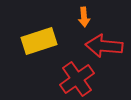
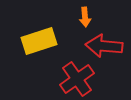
orange arrow: moved 1 px right
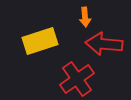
yellow rectangle: moved 1 px right
red arrow: moved 2 px up
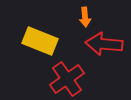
yellow rectangle: rotated 40 degrees clockwise
red cross: moved 10 px left
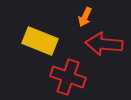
orange arrow: rotated 30 degrees clockwise
red cross: moved 1 px right, 2 px up; rotated 36 degrees counterclockwise
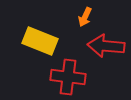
red arrow: moved 2 px right, 2 px down
red cross: rotated 12 degrees counterclockwise
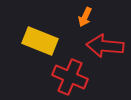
red arrow: moved 1 px left
red cross: moved 2 px right; rotated 16 degrees clockwise
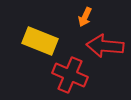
red cross: moved 2 px up
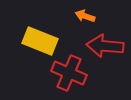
orange arrow: moved 1 px up; rotated 84 degrees clockwise
red cross: moved 1 px left, 2 px up
